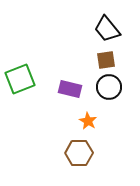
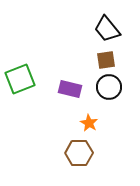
orange star: moved 1 px right, 2 px down
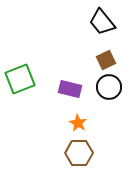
black trapezoid: moved 5 px left, 7 px up
brown square: rotated 18 degrees counterclockwise
orange star: moved 11 px left
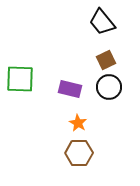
green square: rotated 24 degrees clockwise
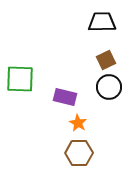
black trapezoid: rotated 128 degrees clockwise
purple rectangle: moved 5 px left, 8 px down
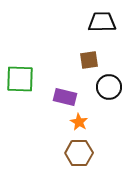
brown square: moved 17 px left; rotated 18 degrees clockwise
orange star: moved 1 px right, 1 px up
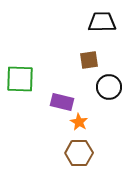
purple rectangle: moved 3 px left, 5 px down
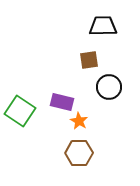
black trapezoid: moved 1 px right, 4 px down
green square: moved 32 px down; rotated 32 degrees clockwise
orange star: moved 1 px up
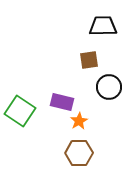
orange star: rotated 12 degrees clockwise
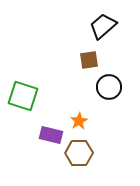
black trapezoid: rotated 40 degrees counterclockwise
purple rectangle: moved 11 px left, 33 px down
green square: moved 3 px right, 15 px up; rotated 16 degrees counterclockwise
